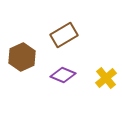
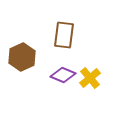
brown rectangle: rotated 52 degrees counterclockwise
yellow cross: moved 16 px left
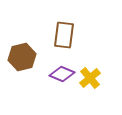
brown hexagon: rotated 12 degrees clockwise
purple diamond: moved 1 px left, 1 px up
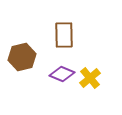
brown rectangle: rotated 8 degrees counterclockwise
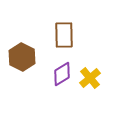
brown hexagon: rotated 20 degrees counterclockwise
purple diamond: rotated 55 degrees counterclockwise
